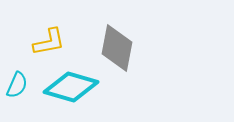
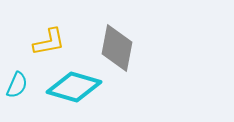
cyan diamond: moved 3 px right
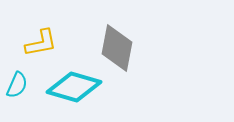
yellow L-shape: moved 8 px left, 1 px down
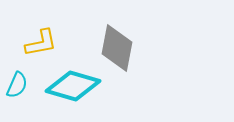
cyan diamond: moved 1 px left, 1 px up
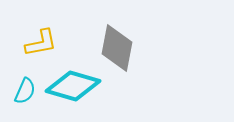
cyan semicircle: moved 8 px right, 6 px down
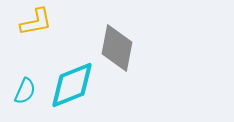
yellow L-shape: moved 5 px left, 21 px up
cyan diamond: moved 1 px left, 1 px up; rotated 38 degrees counterclockwise
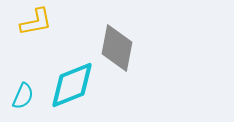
cyan semicircle: moved 2 px left, 5 px down
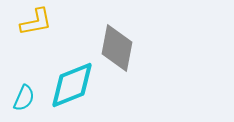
cyan semicircle: moved 1 px right, 2 px down
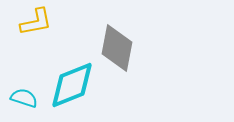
cyan semicircle: rotated 96 degrees counterclockwise
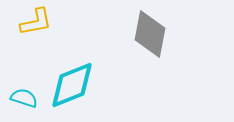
gray diamond: moved 33 px right, 14 px up
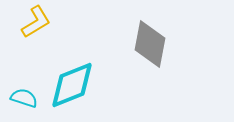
yellow L-shape: rotated 20 degrees counterclockwise
gray diamond: moved 10 px down
